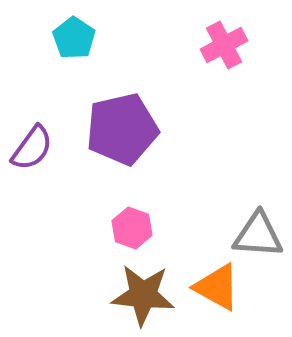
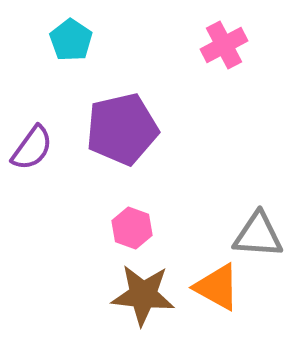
cyan pentagon: moved 3 px left, 2 px down
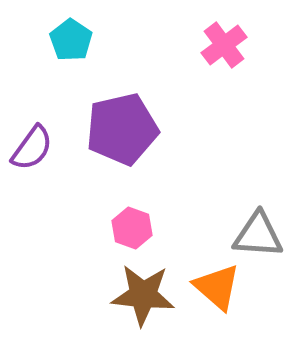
pink cross: rotated 9 degrees counterclockwise
orange triangle: rotated 12 degrees clockwise
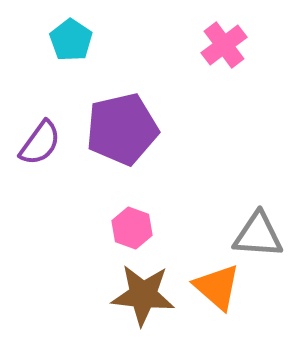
purple semicircle: moved 8 px right, 5 px up
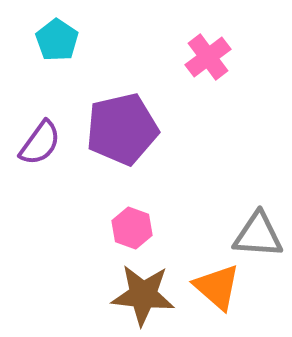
cyan pentagon: moved 14 px left
pink cross: moved 16 px left, 12 px down
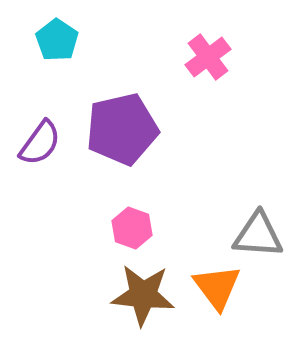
orange triangle: rotated 12 degrees clockwise
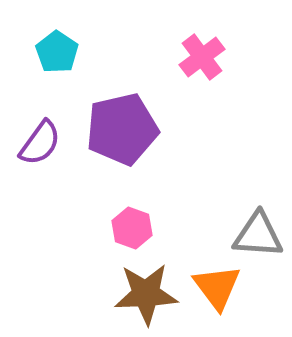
cyan pentagon: moved 12 px down
pink cross: moved 6 px left
brown star: moved 3 px right, 1 px up; rotated 8 degrees counterclockwise
